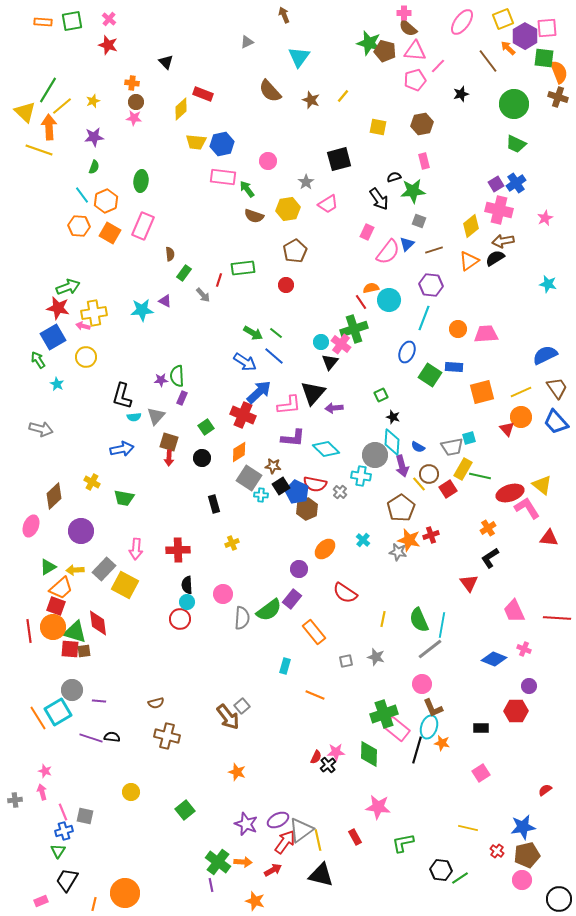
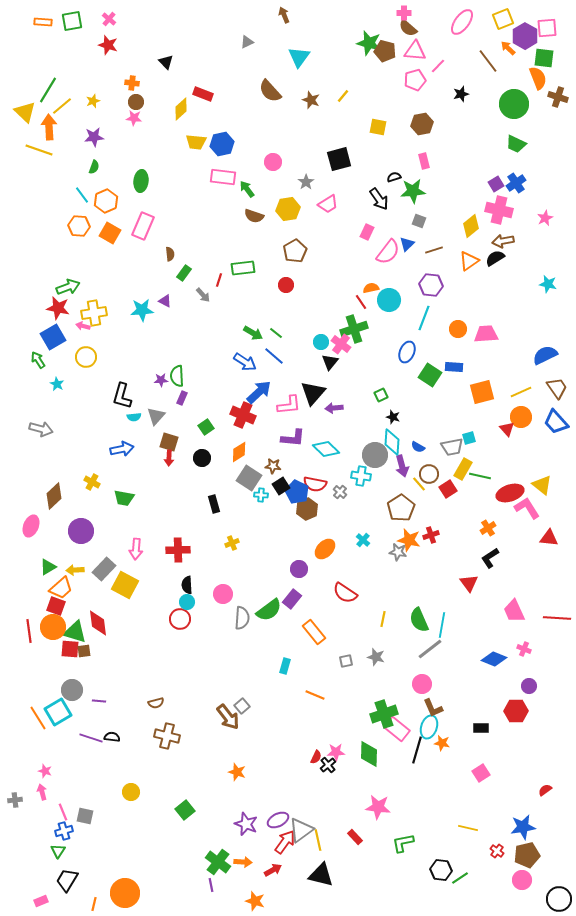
orange semicircle at (559, 72): moved 21 px left, 6 px down
pink circle at (268, 161): moved 5 px right, 1 px down
red rectangle at (355, 837): rotated 14 degrees counterclockwise
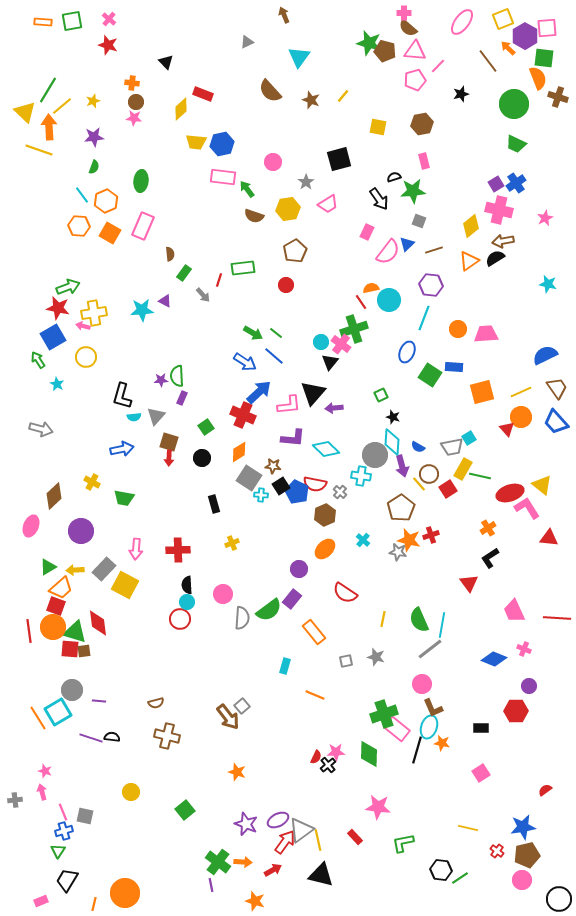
cyan square at (469, 438): rotated 16 degrees counterclockwise
brown hexagon at (307, 509): moved 18 px right, 6 px down
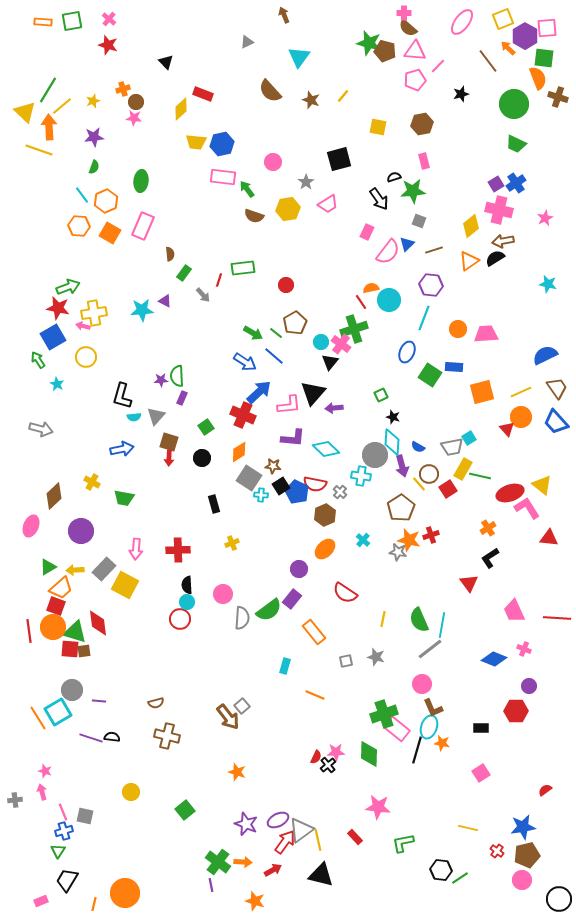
orange cross at (132, 83): moved 9 px left, 6 px down; rotated 24 degrees counterclockwise
brown pentagon at (295, 251): moved 72 px down
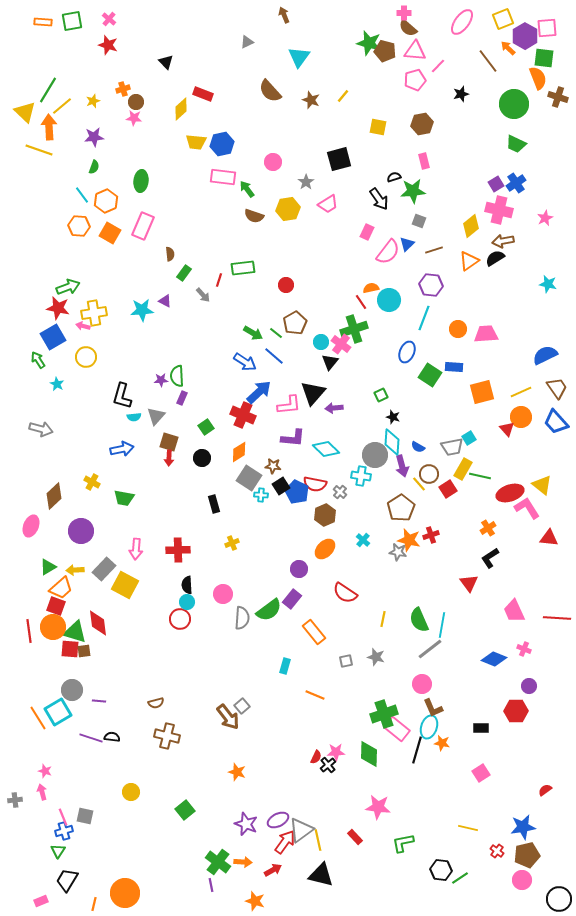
pink line at (63, 812): moved 5 px down
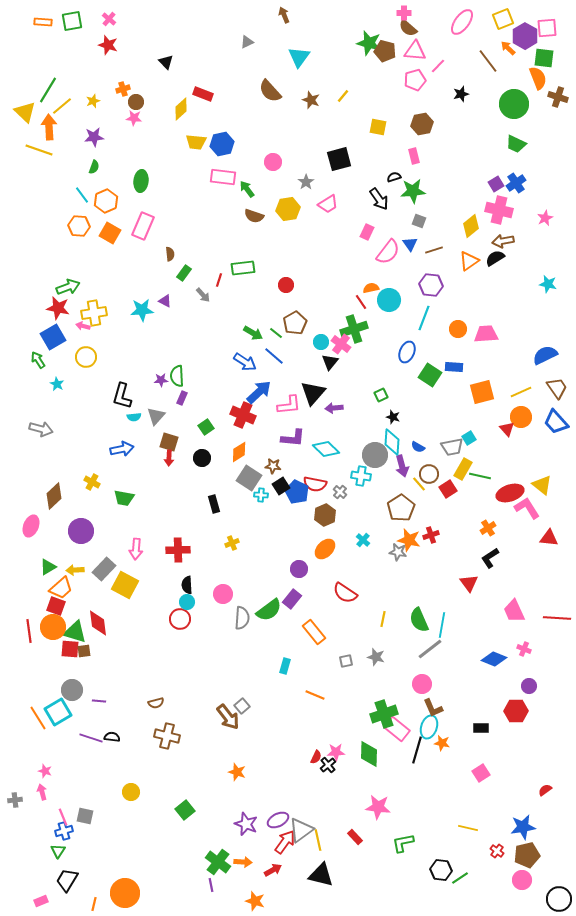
pink rectangle at (424, 161): moved 10 px left, 5 px up
blue triangle at (407, 244): moved 3 px right; rotated 21 degrees counterclockwise
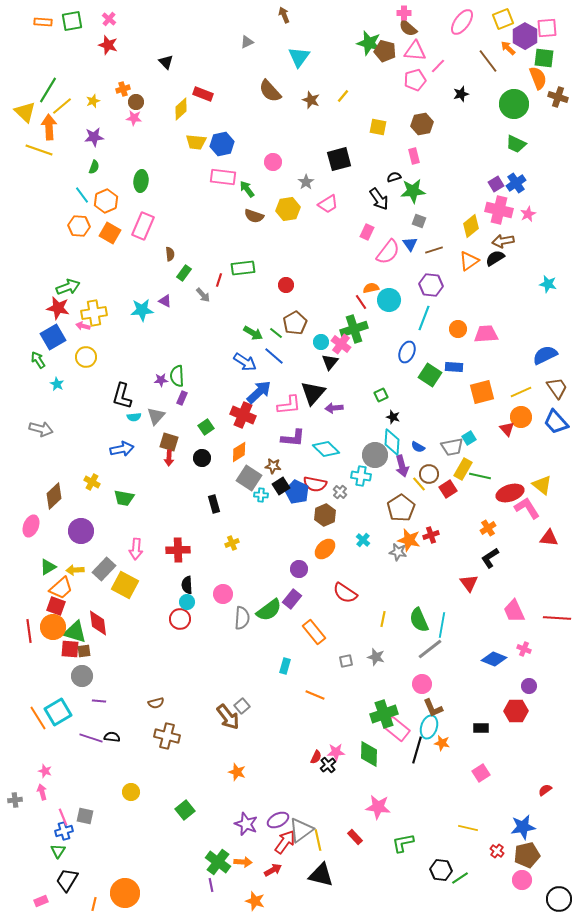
pink star at (545, 218): moved 17 px left, 4 px up
gray circle at (72, 690): moved 10 px right, 14 px up
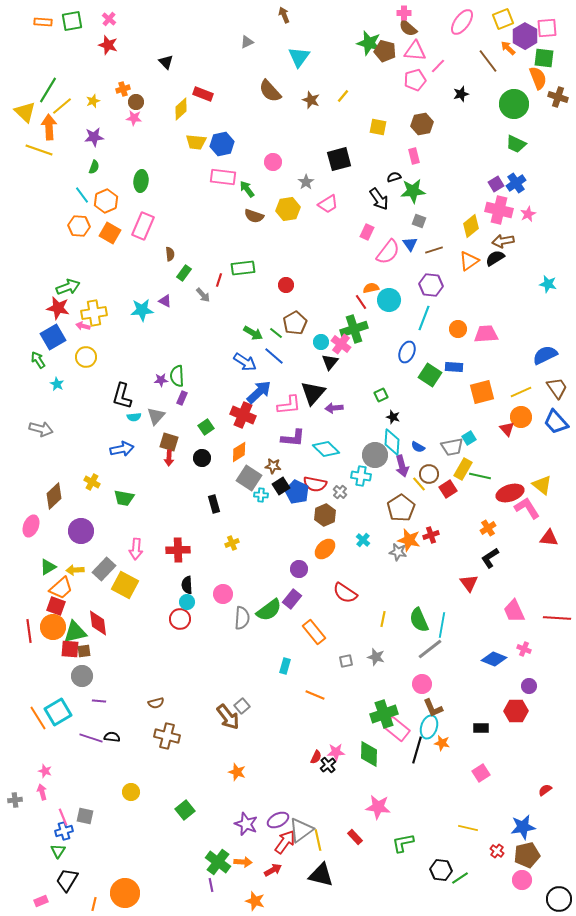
green triangle at (75, 632): rotated 30 degrees counterclockwise
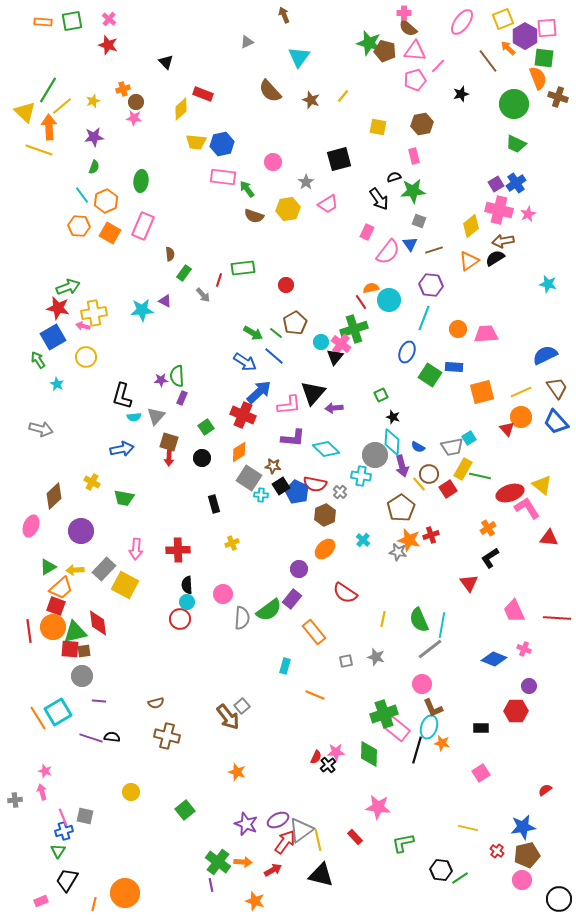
black triangle at (330, 362): moved 5 px right, 5 px up
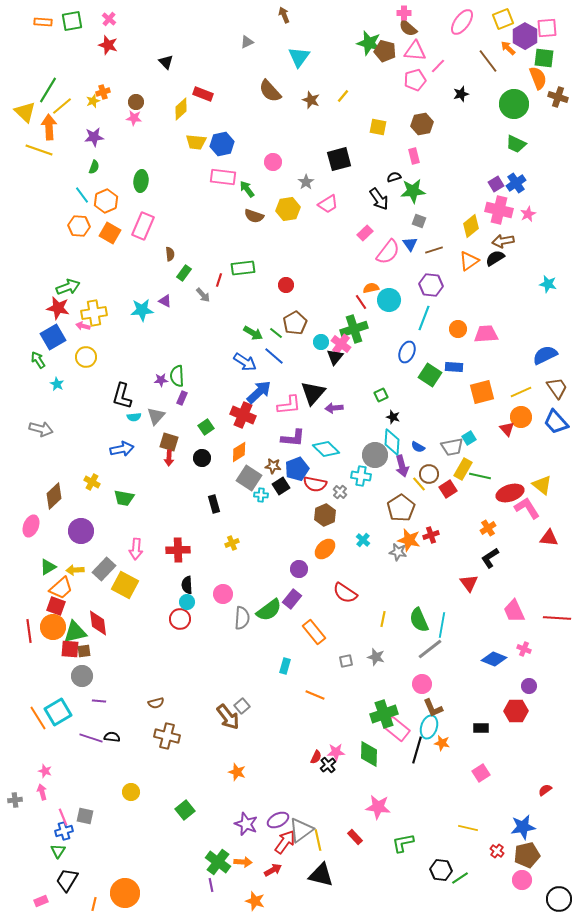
orange cross at (123, 89): moved 20 px left, 3 px down
pink rectangle at (367, 232): moved 2 px left, 1 px down; rotated 21 degrees clockwise
blue pentagon at (297, 492): moved 23 px up; rotated 25 degrees clockwise
